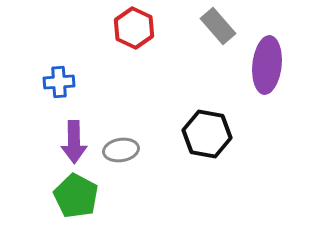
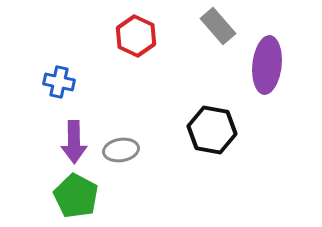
red hexagon: moved 2 px right, 8 px down
blue cross: rotated 16 degrees clockwise
black hexagon: moved 5 px right, 4 px up
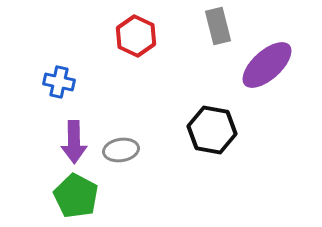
gray rectangle: rotated 27 degrees clockwise
purple ellipse: rotated 42 degrees clockwise
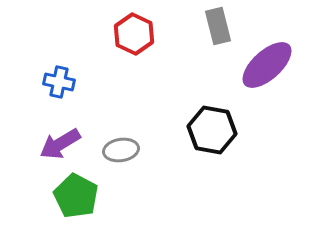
red hexagon: moved 2 px left, 2 px up
purple arrow: moved 14 px left, 2 px down; rotated 60 degrees clockwise
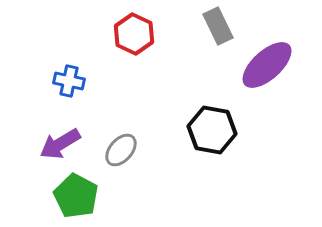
gray rectangle: rotated 12 degrees counterclockwise
blue cross: moved 10 px right, 1 px up
gray ellipse: rotated 40 degrees counterclockwise
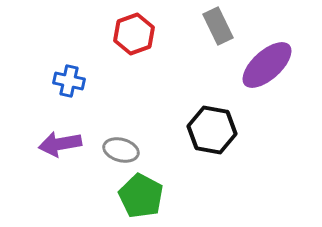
red hexagon: rotated 15 degrees clockwise
purple arrow: rotated 21 degrees clockwise
gray ellipse: rotated 64 degrees clockwise
green pentagon: moved 65 px right
